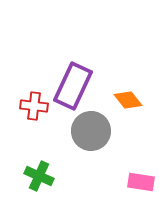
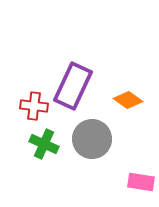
orange diamond: rotated 16 degrees counterclockwise
gray circle: moved 1 px right, 8 px down
green cross: moved 5 px right, 32 px up
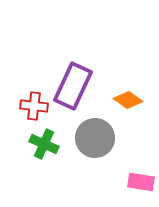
gray circle: moved 3 px right, 1 px up
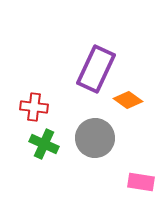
purple rectangle: moved 23 px right, 17 px up
red cross: moved 1 px down
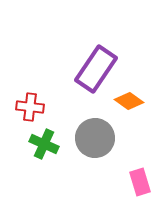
purple rectangle: rotated 9 degrees clockwise
orange diamond: moved 1 px right, 1 px down
red cross: moved 4 px left
pink rectangle: moved 1 px left; rotated 64 degrees clockwise
